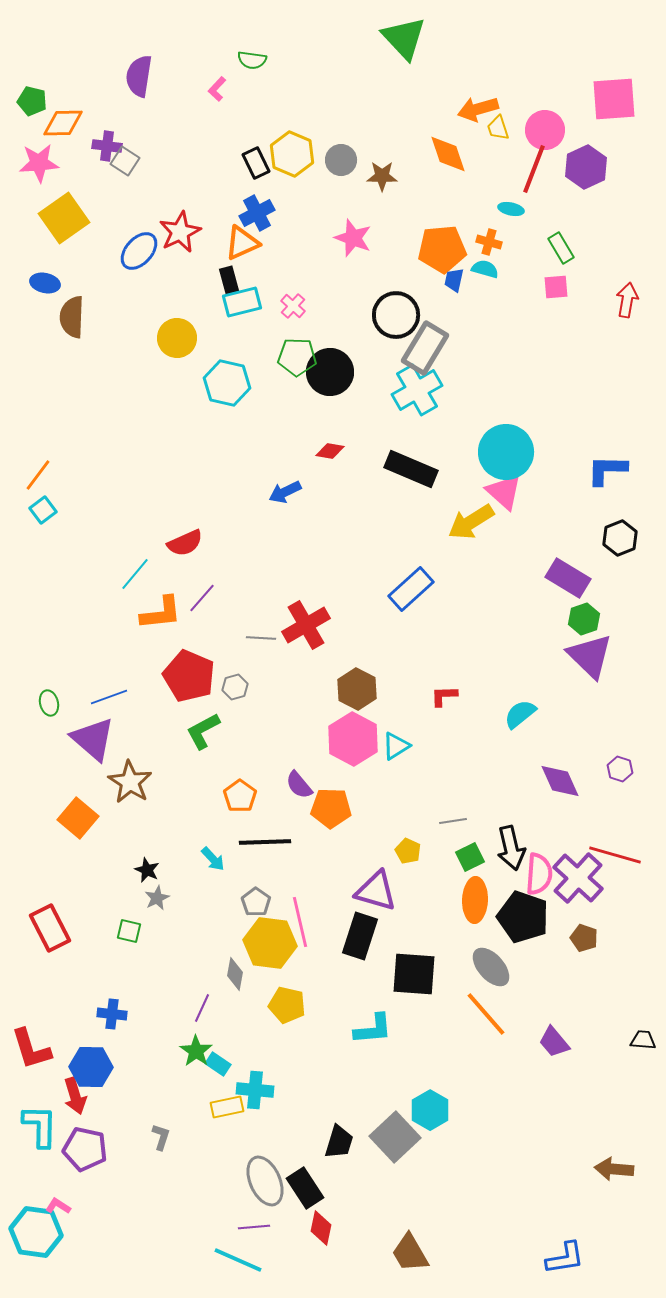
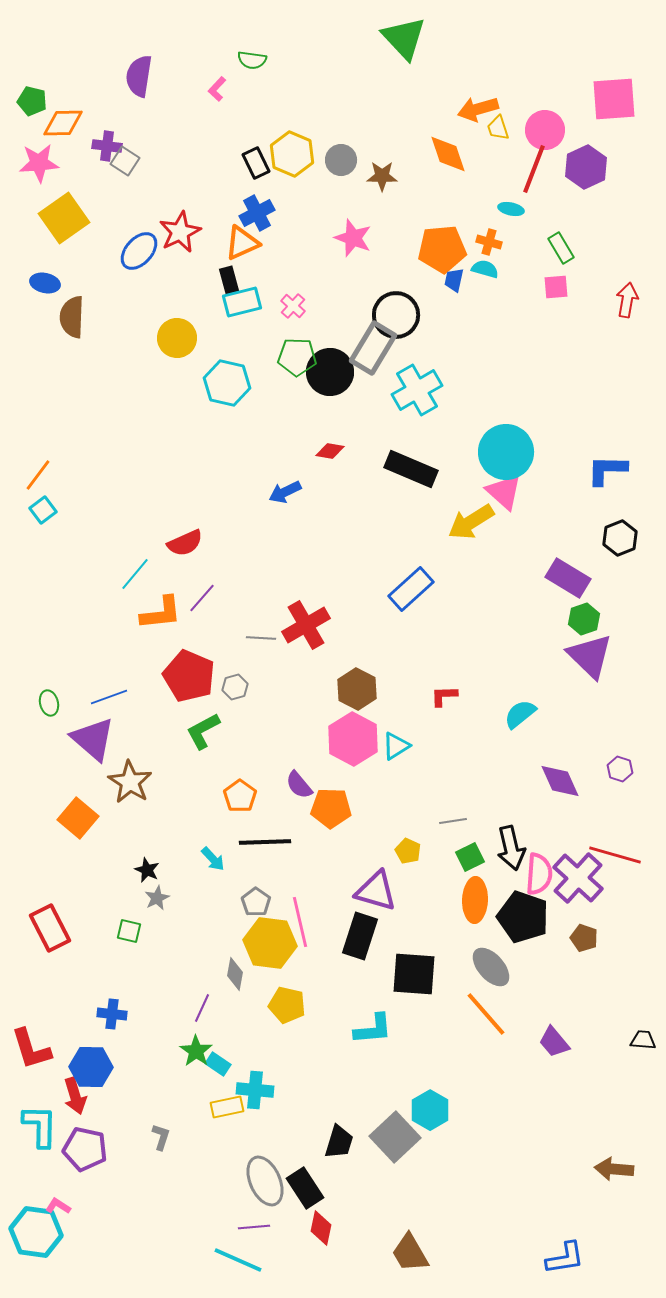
gray rectangle at (425, 348): moved 52 px left
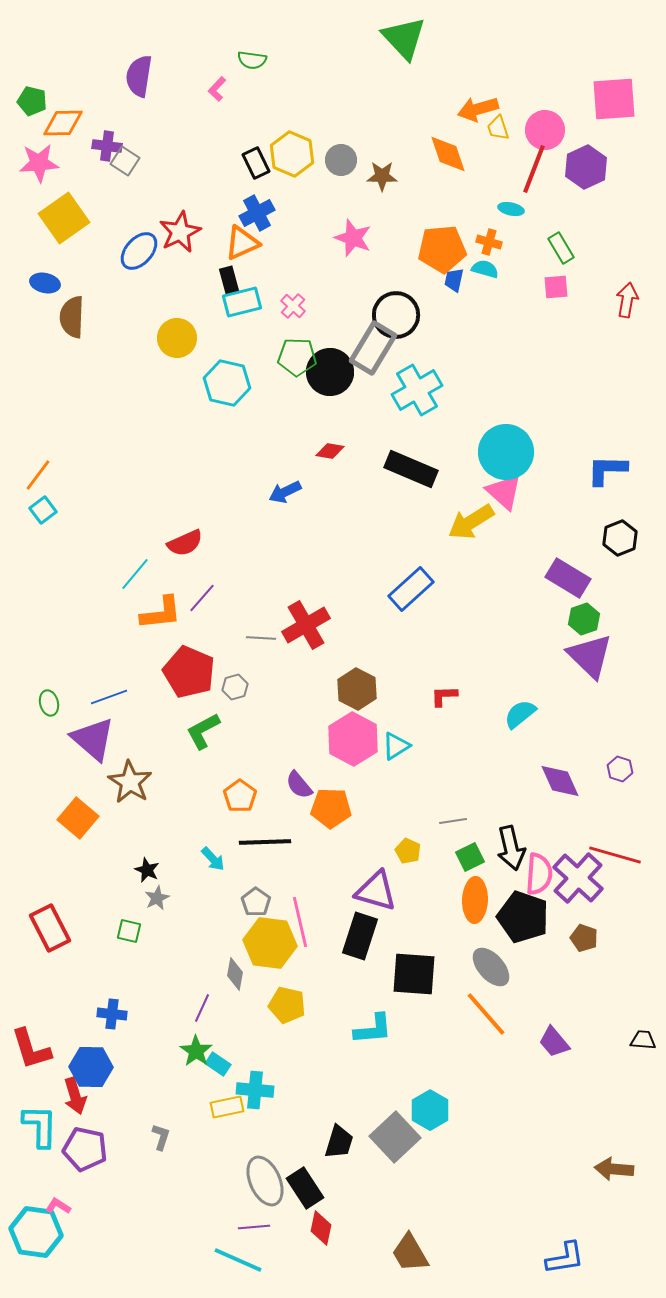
red pentagon at (189, 676): moved 4 px up
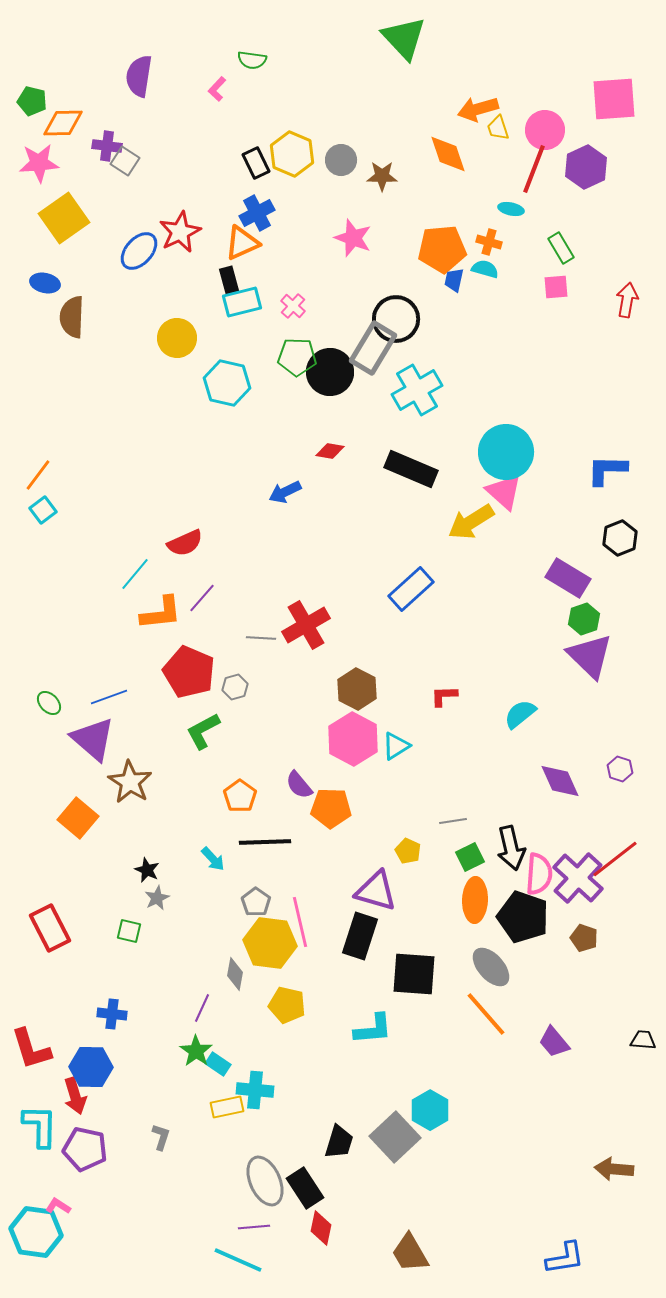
black circle at (396, 315): moved 4 px down
green ellipse at (49, 703): rotated 30 degrees counterclockwise
red line at (615, 855): moved 4 px down; rotated 54 degrees counterclockwise
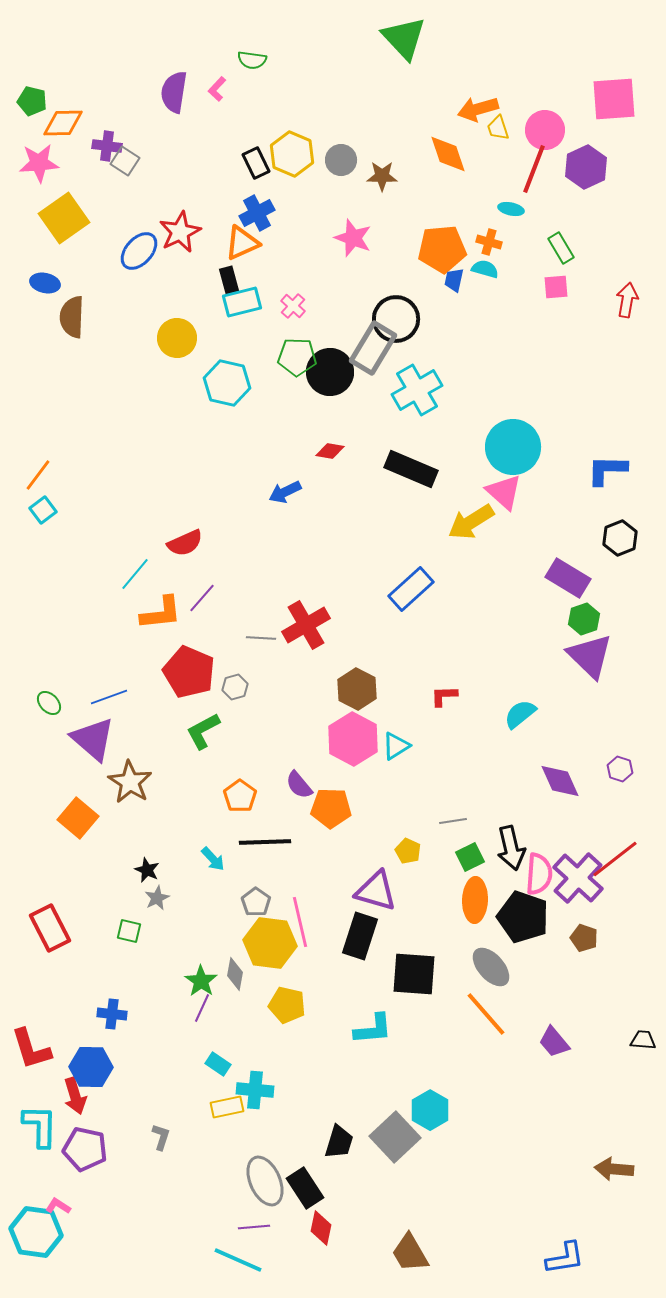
purple semicircle at (139, 76): moved 35 px right, 16 px down
cyan circle at (506, 452): moved 7 px right, 5 px up
green star at (196, 1051): moved 5 px right, 70 px up
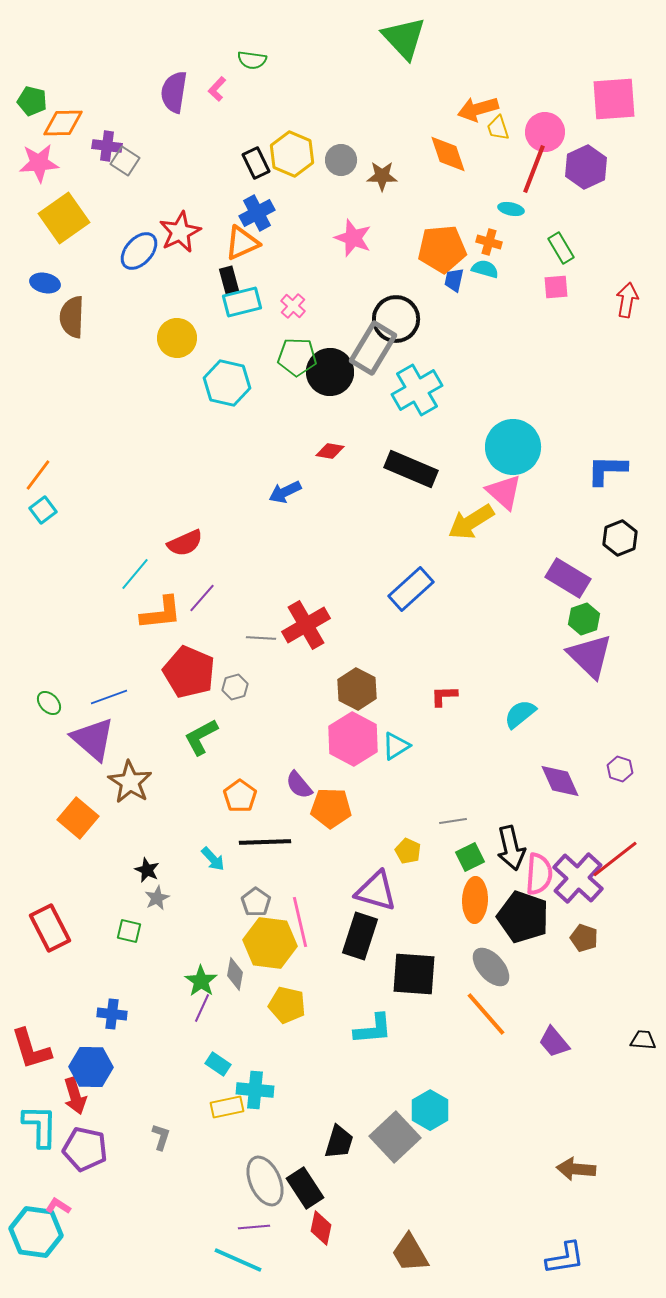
pink circle at (545, 130): moved 2 px down
green L-shape at (203, 731): moved 2 px left, 6 px down
brown arrow at (614, 1169): moved 38 px left
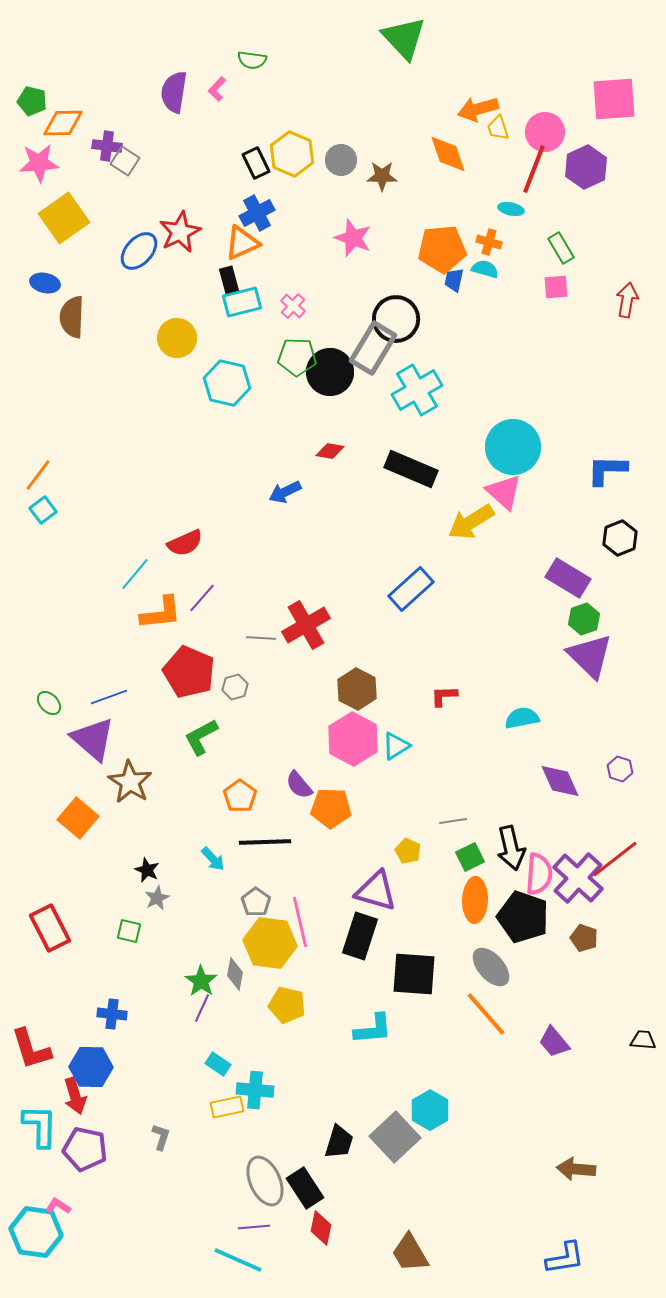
cyan semicircle at (520, 714): moved 2 px right, 4 px down; rotated 28 degrees clockwise
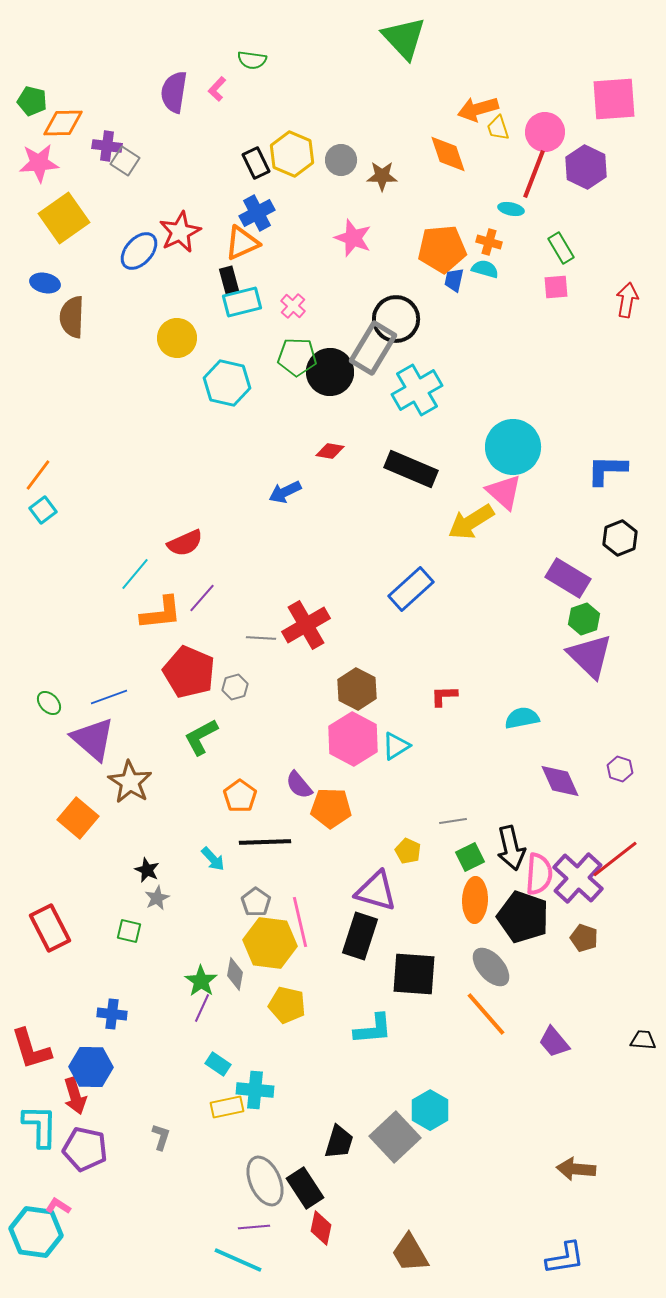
purple hexagon at (586, 167): rotated 9 degrees counterclockwise
red line at (534, 169): moved 5 px down
